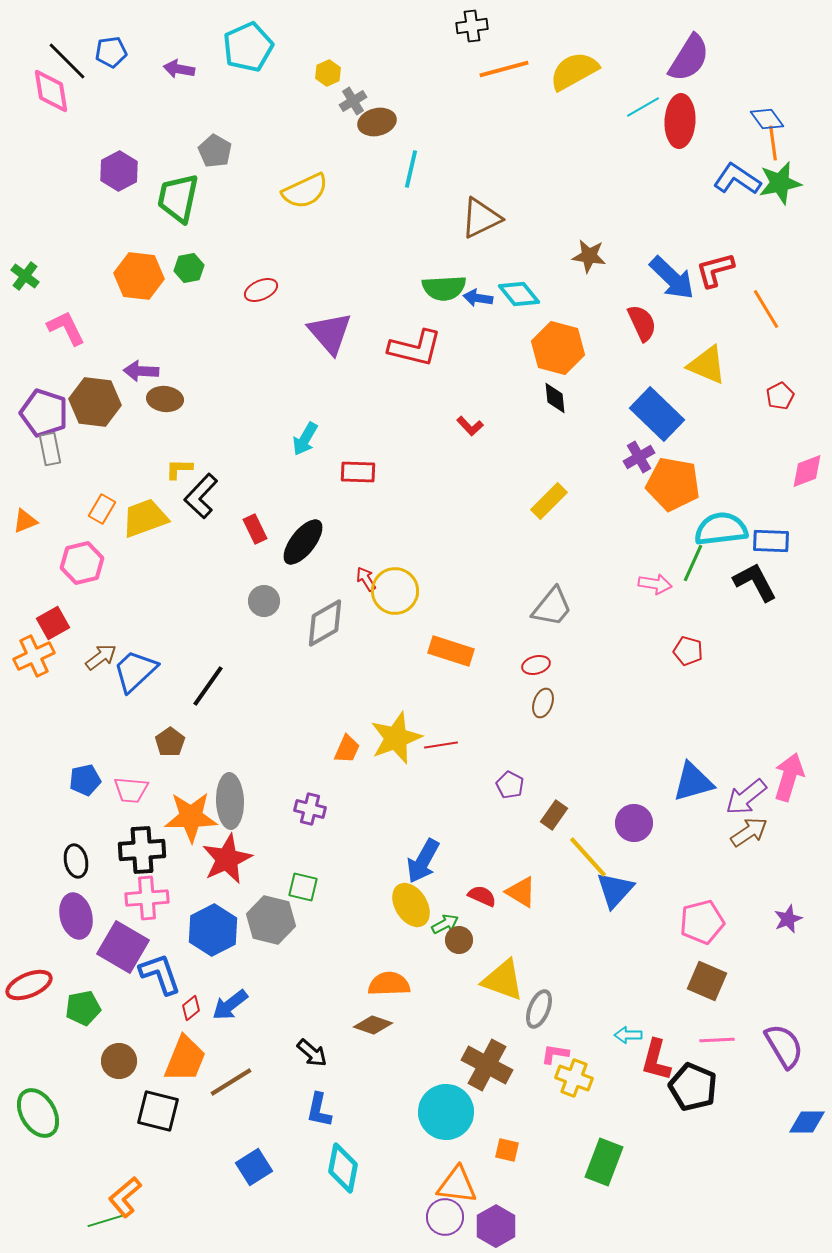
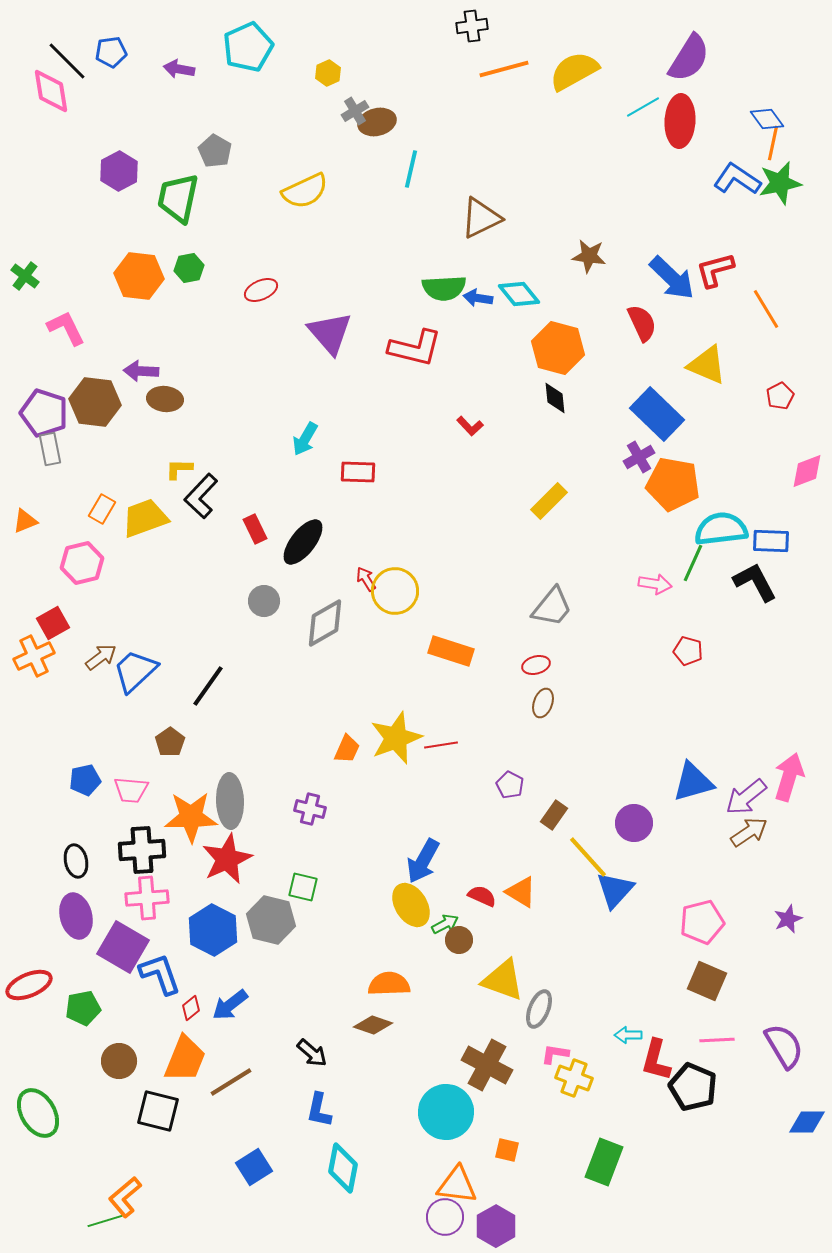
gray cross at (353, 101): moved 2 px right, 10 px down
orange line at (773, 143): rotated 20 degrees clockwise
blue hexagon at (213, 930): rotated 6 degrees counterclockwise
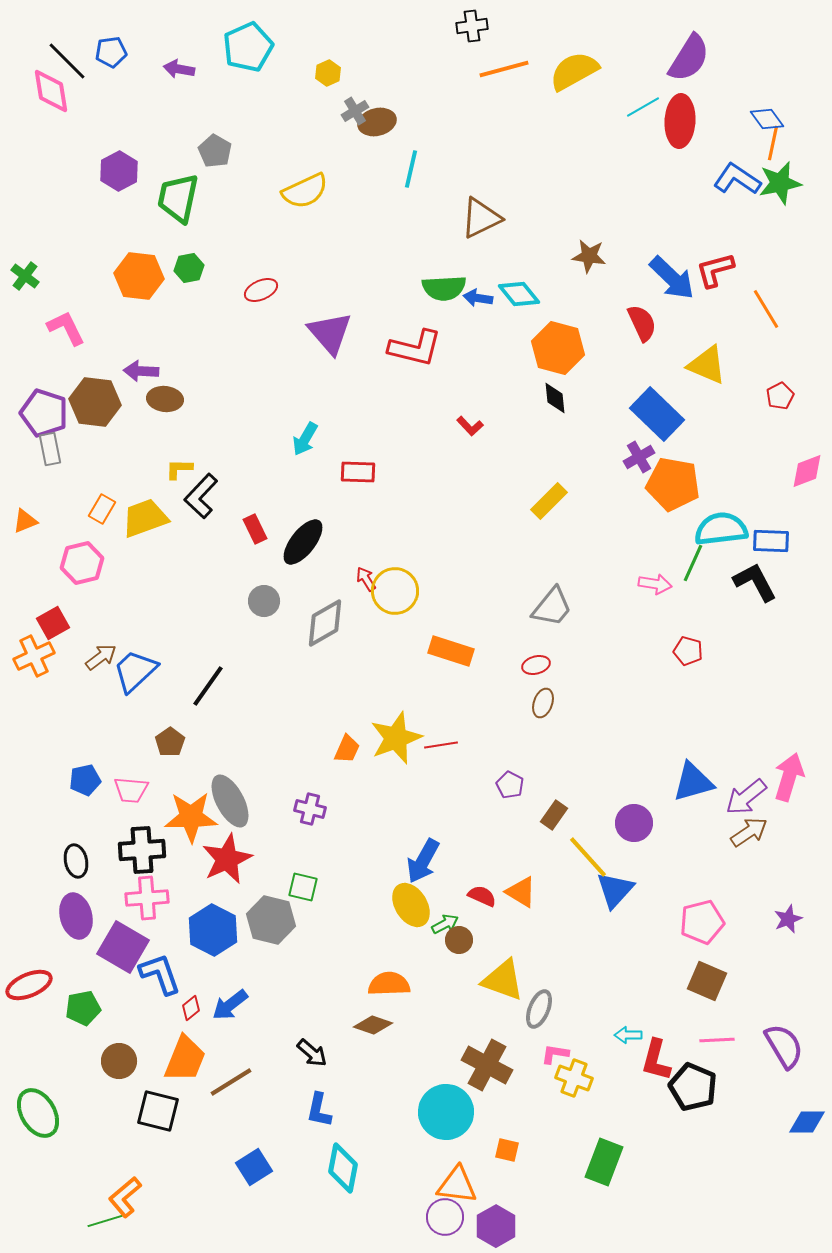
gray ellipse at (230, 801): rotated 26 degrees counterclockwise
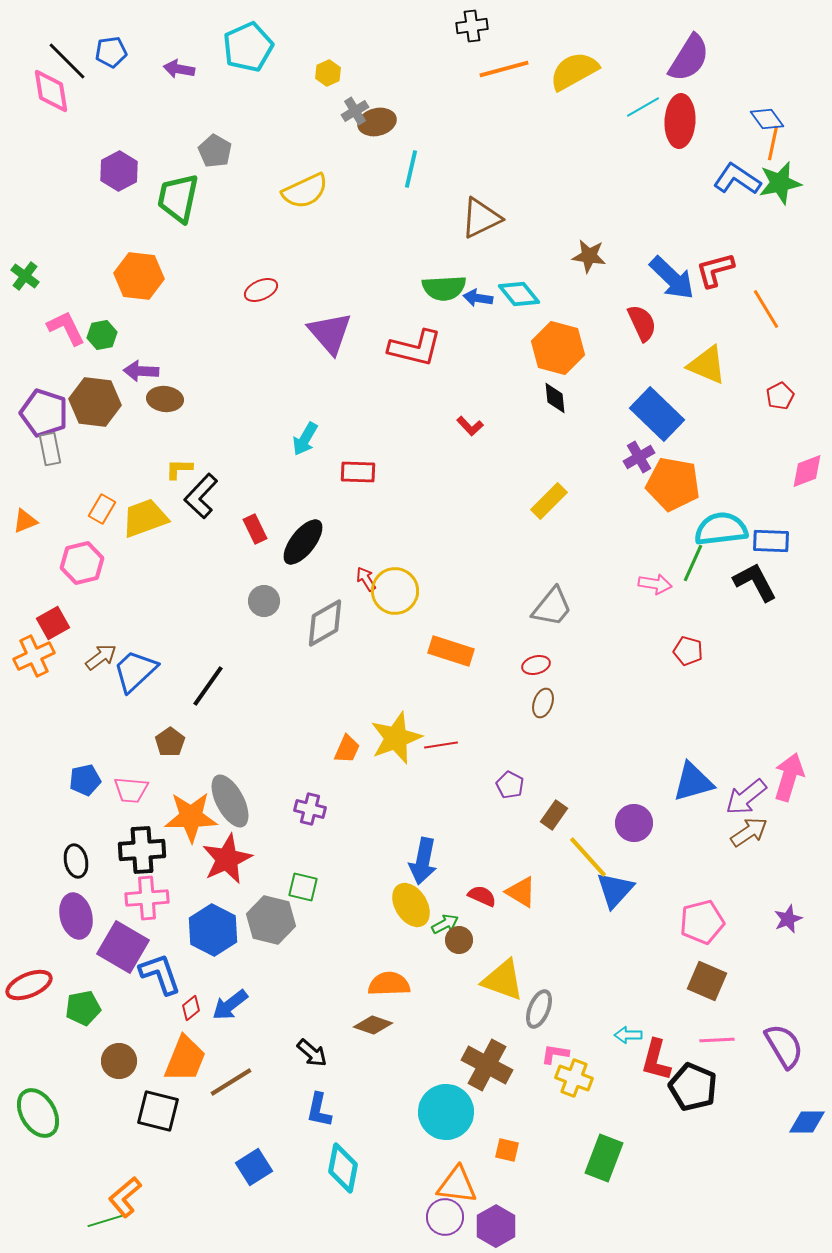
green hexagon at (189, 268): moved 87 px left, 67 px down
blue arrow at (423, 861): rotated 18 degrees counterclockwise
green rectangle at (604, 1162): moved 4 px up
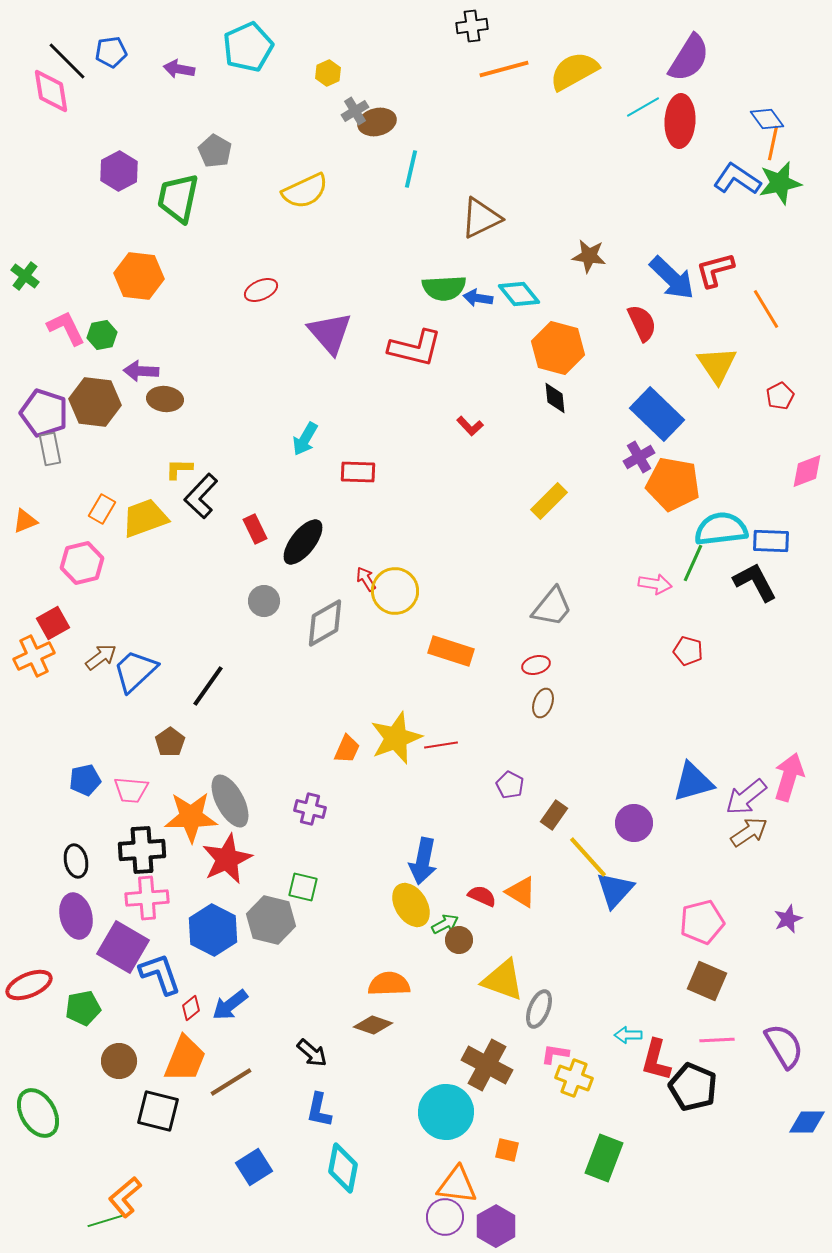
yellow triangle at (707, 365): moved 10 px right; rotated 33 degrees clockwise
